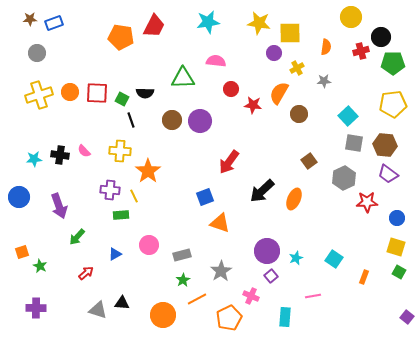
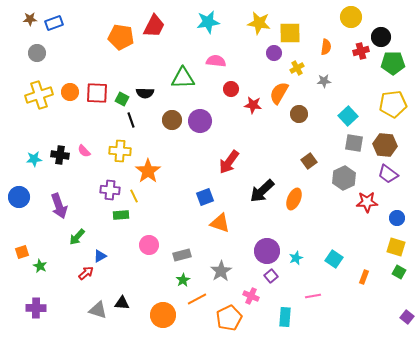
blue triangle at (115, 254): moved 15 px left, 2 px down
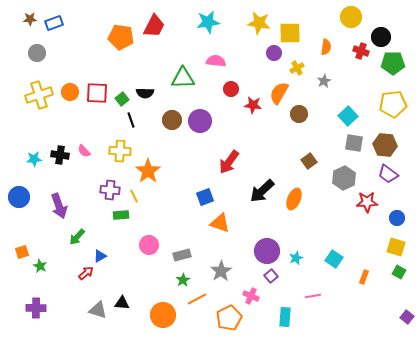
red cross at (361, 51): rotated 35 degrees clockwise
gray star at (324, 81): rotated 24 degrees counterclockwise
green square at (122, 99): rotated 24 degrees clockwise
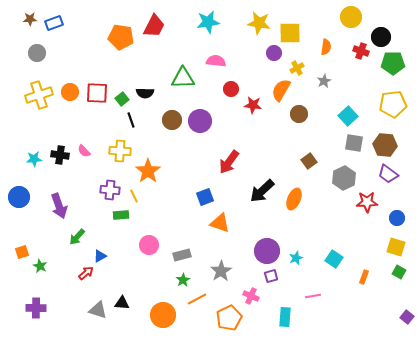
orange semicircle at (279, 93): moved 2 px right, 3 px up
purple square at (271, 276): rotated 24 degrees clockwise
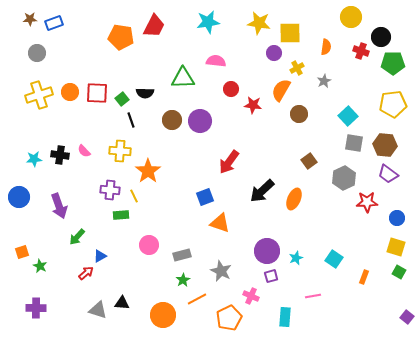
gray star at (221, 271): rotated 15 degrees counterclockwise
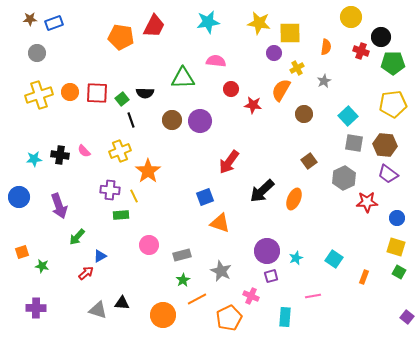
brown circle at (299, 114): moved 5 px right
yellow cross at (120, 151): rotated 25 degrees counterclockwise
green star at (40, 266): moved 2 px right; rotated 16 degrees counterclockwise
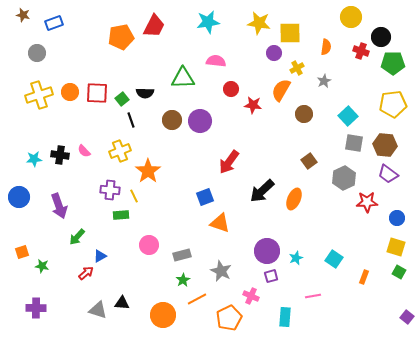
brown star at (30, 19): moved 7 px left, 4 px up; rotated 16 degrees clockwise
orange pentagon at (121, 37): rotated 20 degrees counterclockwise
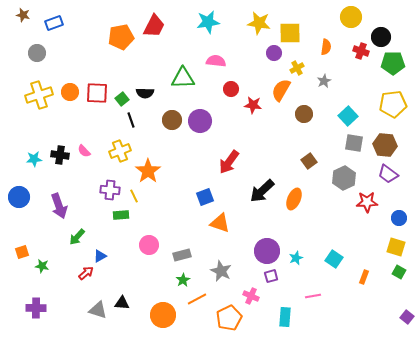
blue circle at (397, 218): moved 2 px right
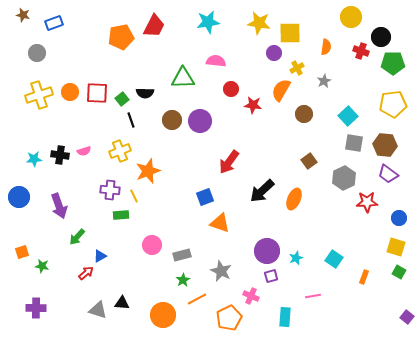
pink semicircle at (84, 151): rotated 64 degrees counterclockwise
orange star at (148, 171): rotated 15 degrees clockwise
pink circle at (149, 245): moved 3 px right
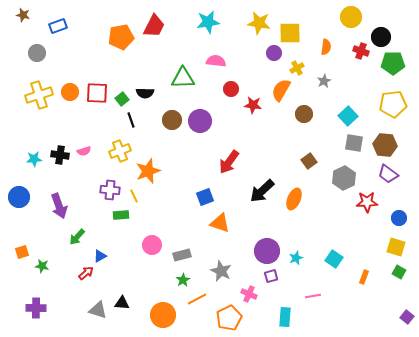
blue rectangle at (54, 23): moved 4 px right, 3 px down
pink cross at (251, 296): moved 2 px left, 2 px up
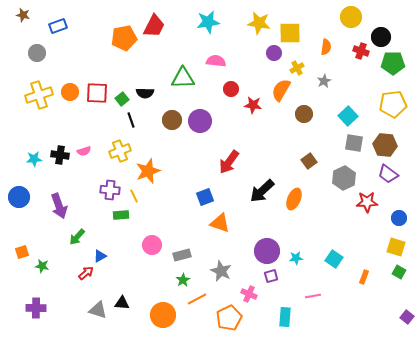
orange pentagon at (121, 37): moved 3 px right, 1 px down
cyan star at (296, 258): rotated 16 degrees clockwise
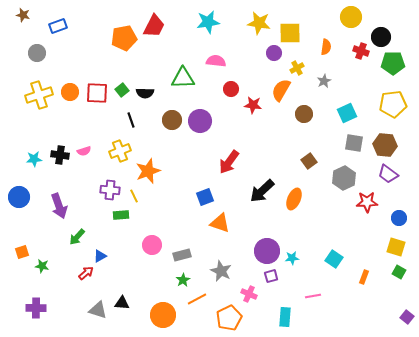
green square at (122, 99): moved 9 px up
cyan square at (348, 116): moved 1 px left, 3 px up; rotated 18 degrees clockwise
cyan star at (296, 258): moved 4 px left
